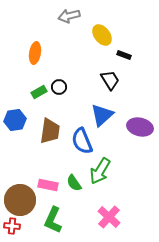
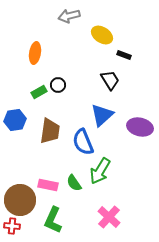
yellow ellipse: rotated 20 degrees counterclockwise
black circle: moved 1 px left, 2 px up
blue semicircle: moved 1 px right, 1 px down
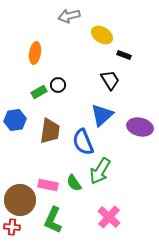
red cross: moved 1 px down
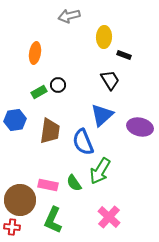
yellow ellipse: moved 2 px right, 2 px down; rotated 60 degrees clockwise
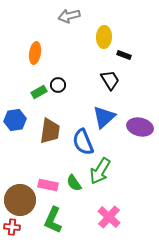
blue triangle: moved 2 px right, 2 px down
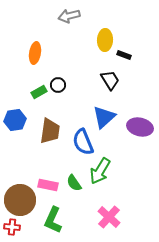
yellow ellipse: moved 1 px right, 3 px down
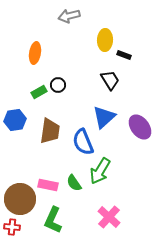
purple ellipse: rotated 40 degrees clockwise
brown circle: moved 1 px up
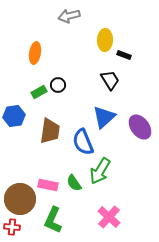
blue hexagon: moved 1 px left, 4 px up
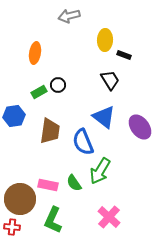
blue triangle: rotated 40 degrees counterclockwise
